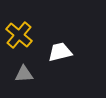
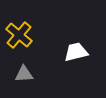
white trapezoid: moved 16 px right
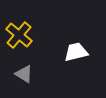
gray triangle: rotated 36 degrees clockwise
